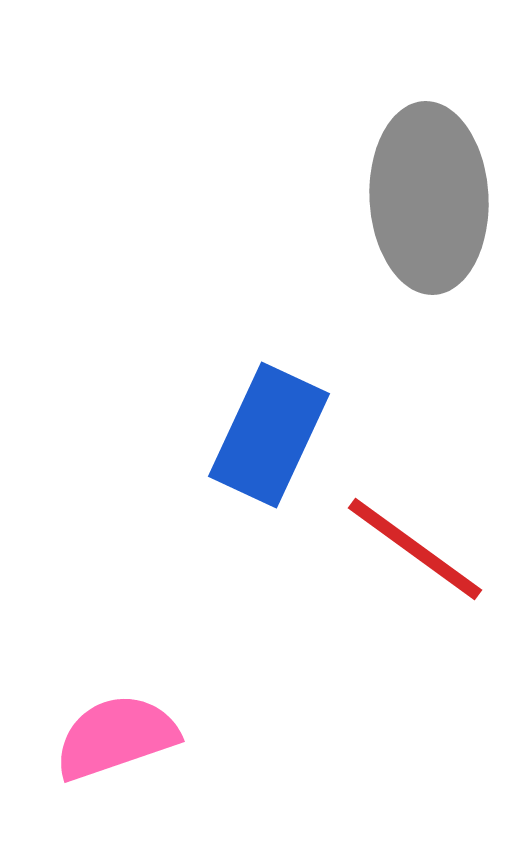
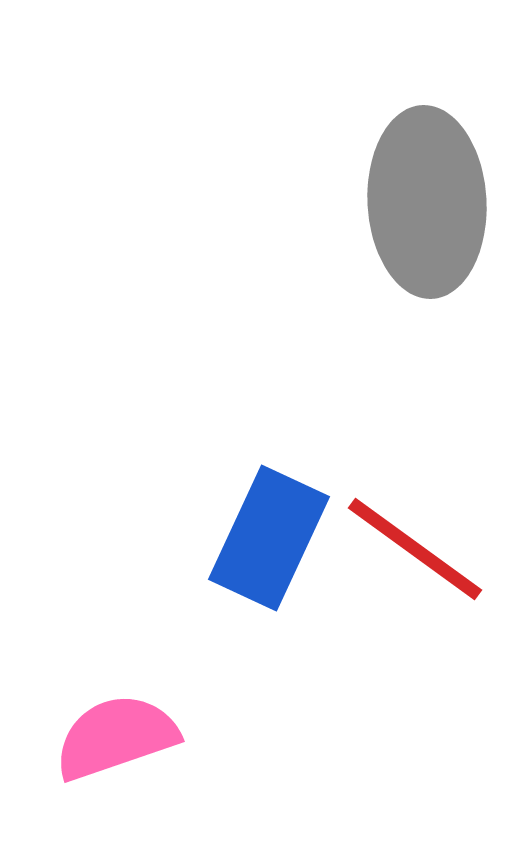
gray ellipse: moved 2 px left, 4 px down
blue rectangle: moved 103 px down
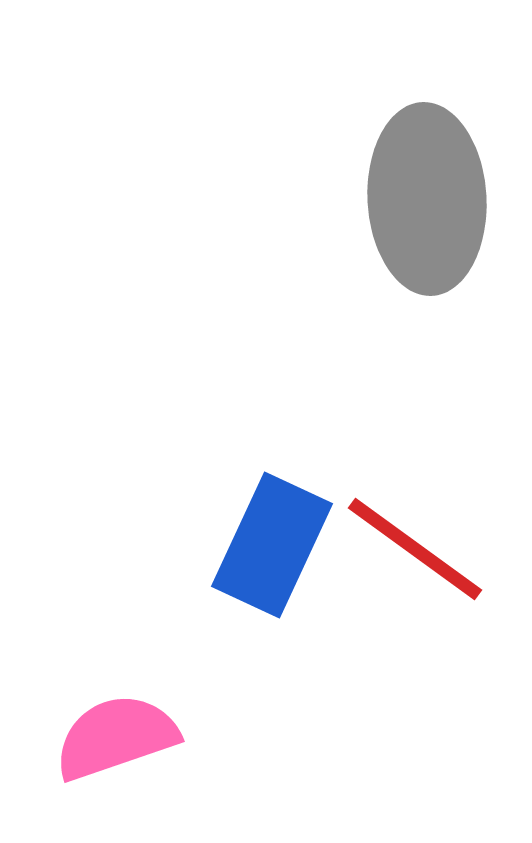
gray ellipse: moved 3 px up
blue rectangle: moved 3 px right, 7 px down
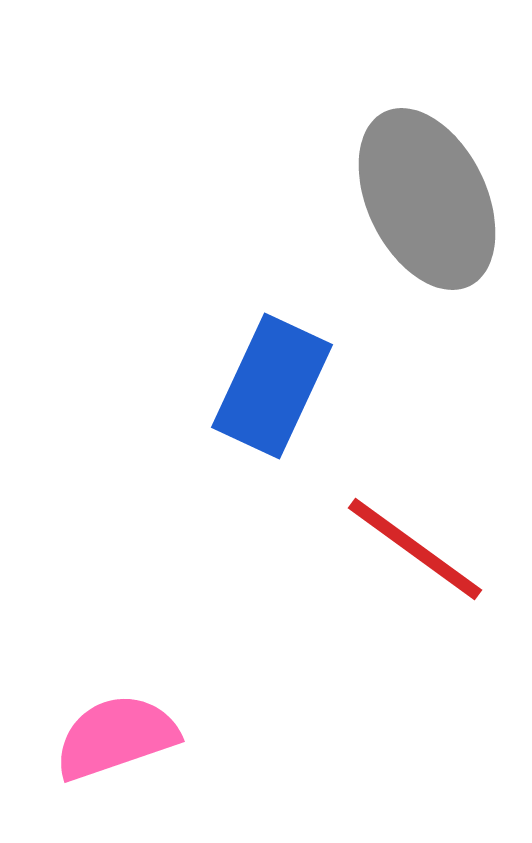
gray ellipse: rotated 23 degrees counterclockwise
blue rectangle: moved 159 px up
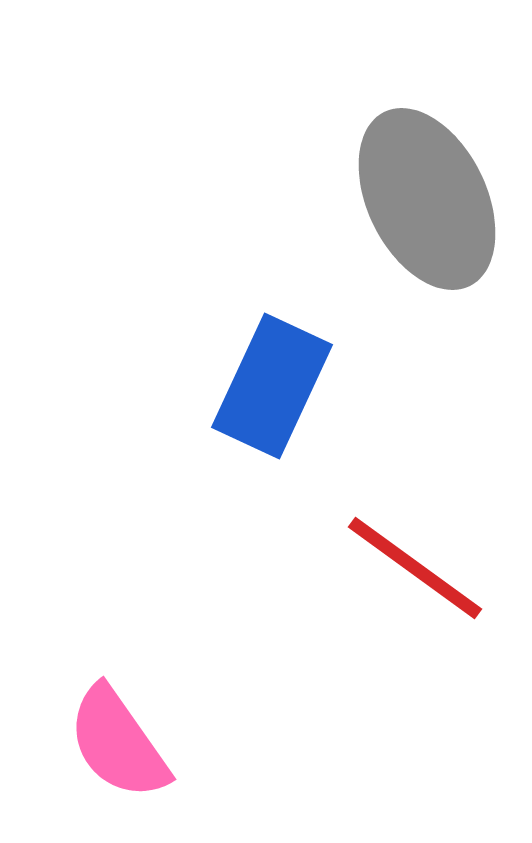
red line: moved 19 px down
pink semicircle: moved 2 px right, 6 px down; rotated 106 degrees counterclockwise
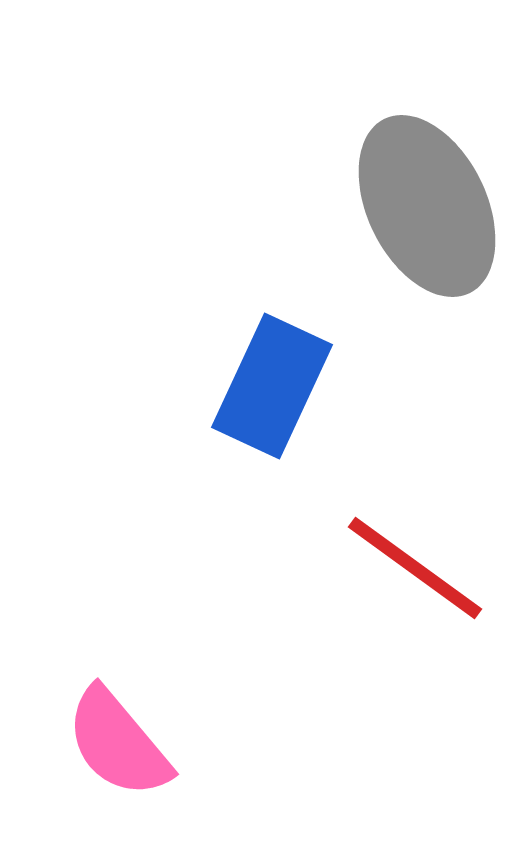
gray ellipse: moved 7 px down
pink semicircle: rotated 5 degrees counterclockwise
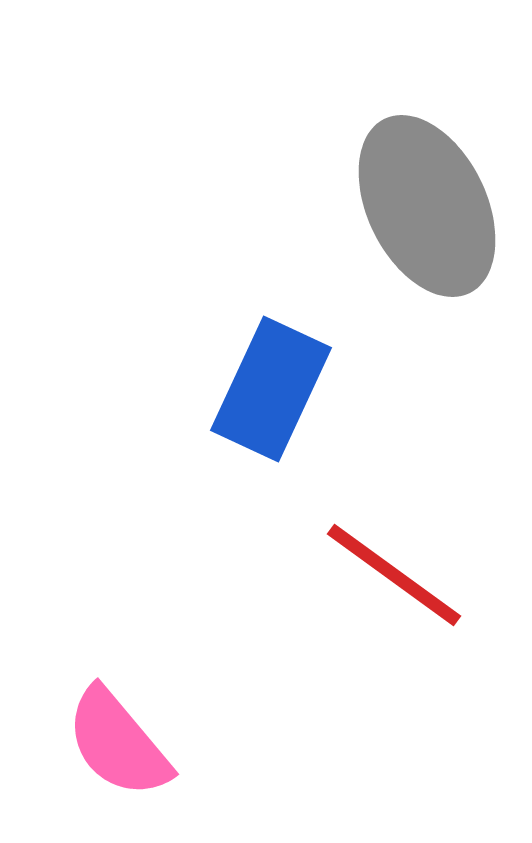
blue rectangle: moved 1 px left, 3 px down
red line: moved 21 px left, 7 px down
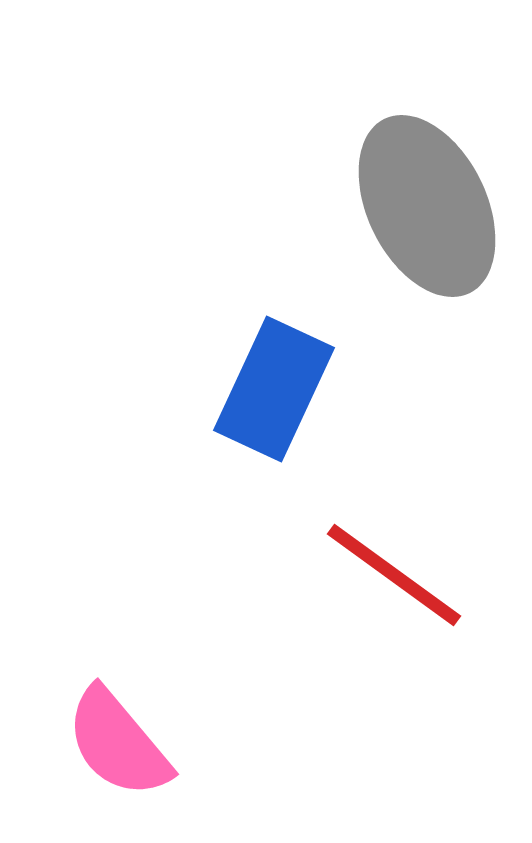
blue rectangle: moved 3 px right
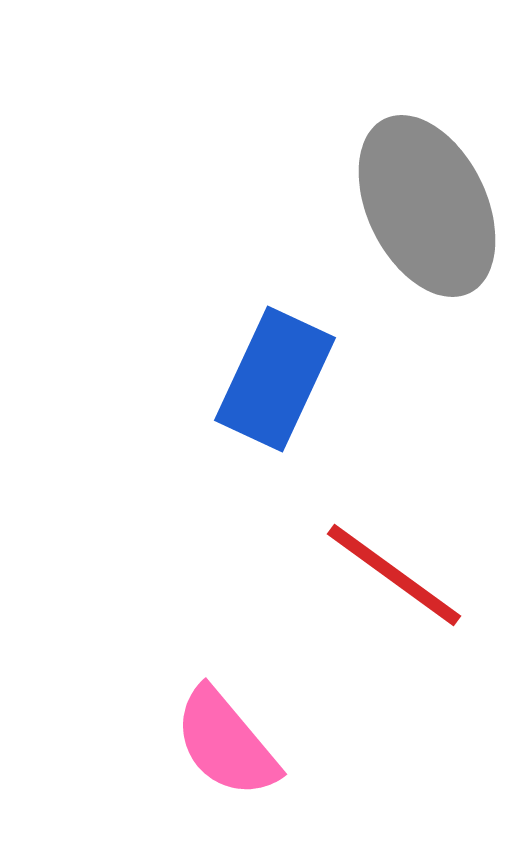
blue rectangle: moved 1 px right, 10 px up
pink semicircle: moved 108 px right
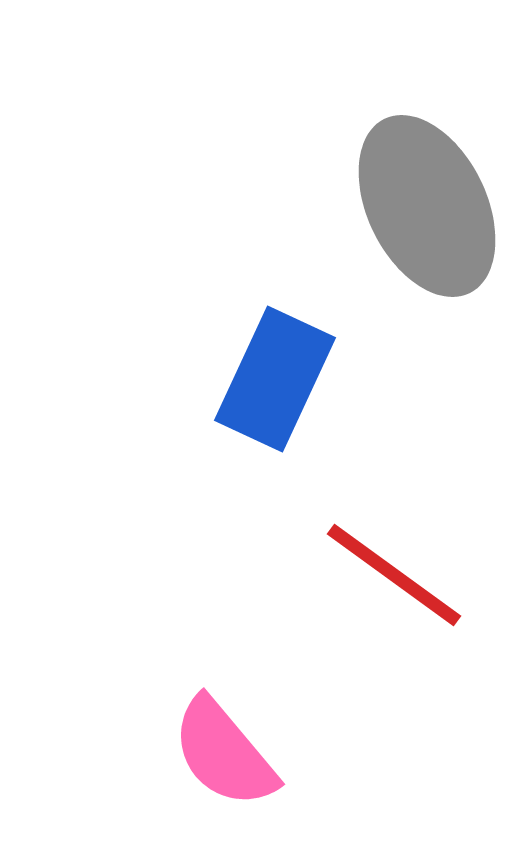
pink semicircle: moved 2 px left, 10 px down
